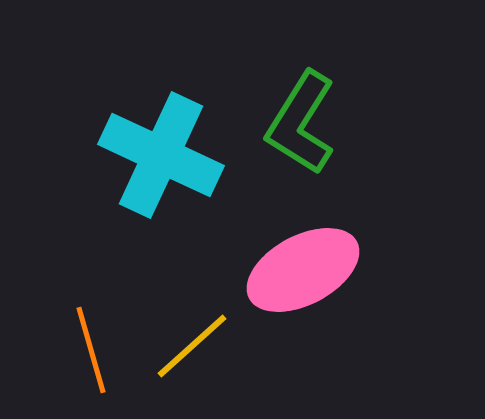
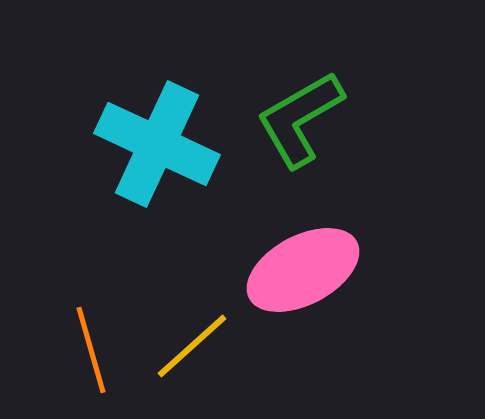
green L-shape: moved 1 px left, 4 px up; rotated 28 degrees clockwise
cyan cross: moved 4 px left, 11 px up
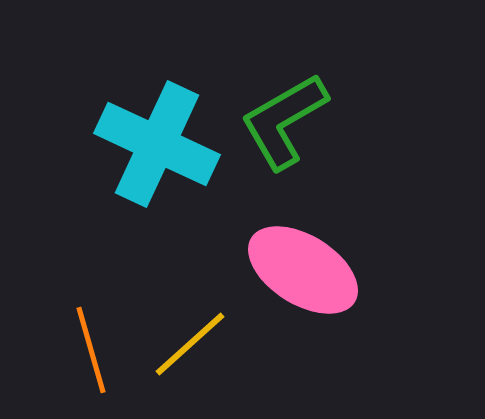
green L-shape: moved 16 px left, 2 px down
pink ellipse: rotated 60 degrees clockwise
yellow line: moved 2 px left, 2 px up
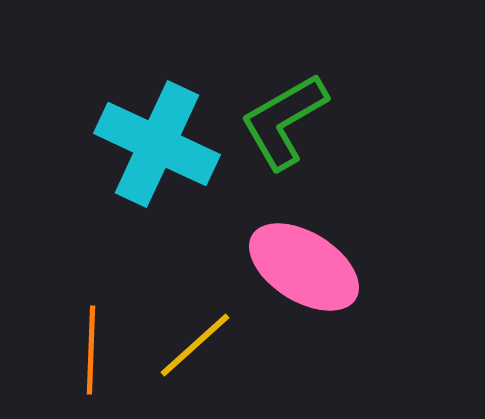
pink ellipse: moved 1 px right, 3 px up
yellow line: moved 5 px right, 1 px down
orange line: rotated 18 degrees clockwise
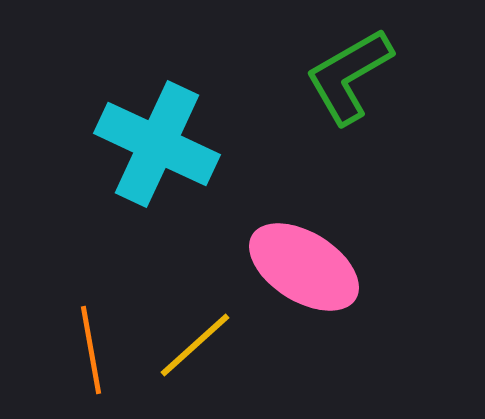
green L-shape: moved 65 px right, 45 px up
orange line: rotated 12 degrees counterclockwise
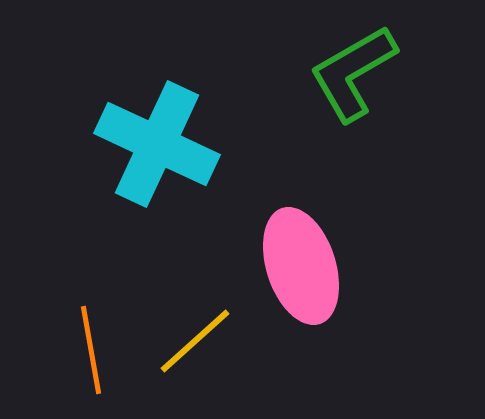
green L-shape: moved 4 px right, 3 px up
pink ellipse: moved 3 px left, 1 px up; rotated 40 degrees clockwise
yellow line: moved 4 px up
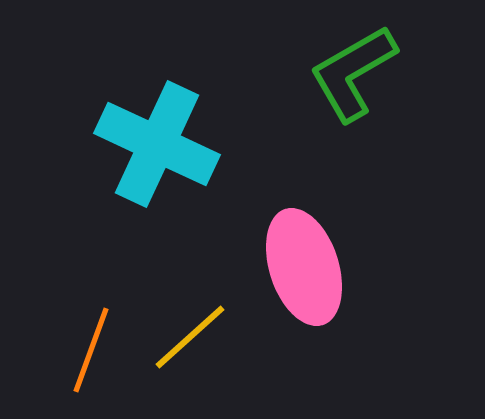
pink ellipse: moved 3 px right, 1 px down
yellow line: moved 5 px left, 4 px up
orange line: rotated 30 degrees clockwise
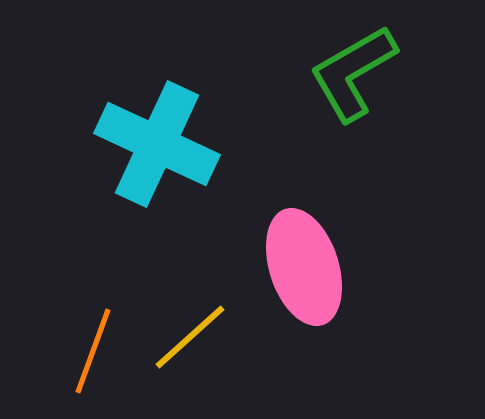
orange line: moved 2 px right, 1 px down
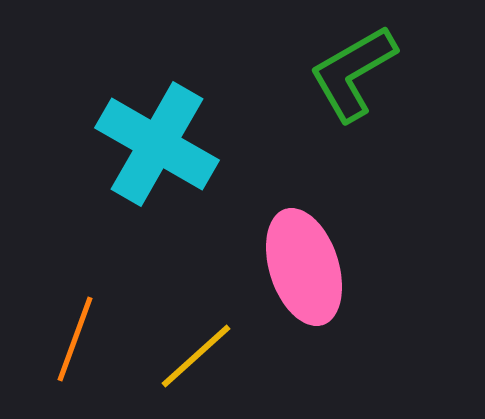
cyan cross: rotated 5 degrees clockwise
yellow line: moved 6 px right, 19 px down
orange line: moved 18 px left, 12 px up
